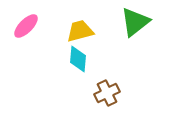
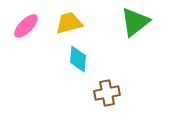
yellow trapezoid: moved 11 px left, 8 px up
brown cross: rotated 15 degrees clockwise
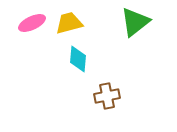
pink ellipse: moved 6 px right, 3 px up; rotated 20 degrees clockwise
brown cross: moved 3 px down
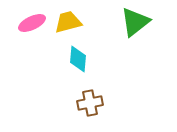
yellow trapezoid: moved 1 px left, 1 px up
brown cross: moved 17 px left, 7 px down
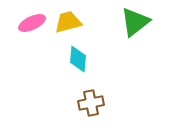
brown cross: moved 1 px right
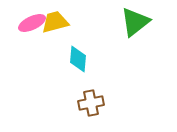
yellow trapezoid: moved 13 px left
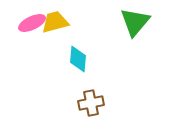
green triangle: rotated 12 degrees counterclockwise
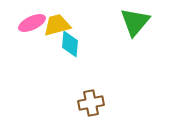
yellow trapezoid: moved 2 px right, 3 px down
cyan diamond: moved 8 px left, 15 px up
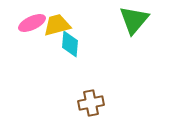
green triangle: moved 1 px left, 2 px up
